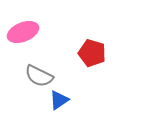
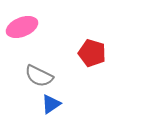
pink ellipse: moved 1 px left, 5 px up
blue triangle: moved 8 px left, 4 px down
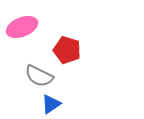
red pentagon: moved 25 px left, 3 px up
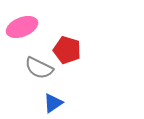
gray semicircle: moved 8 px up
blue triangle: moved 2 px right, 1 px up
